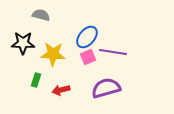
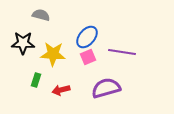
purple line: moved 9 px right
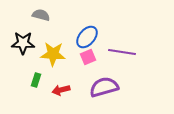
purple semicircle: moved 2 px left, 1 px up
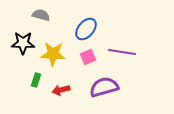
blue ellipse: moved 1 px left, 8 px up
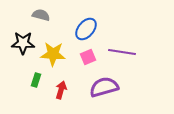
red arrow: rotated 120 degrees clockwise
